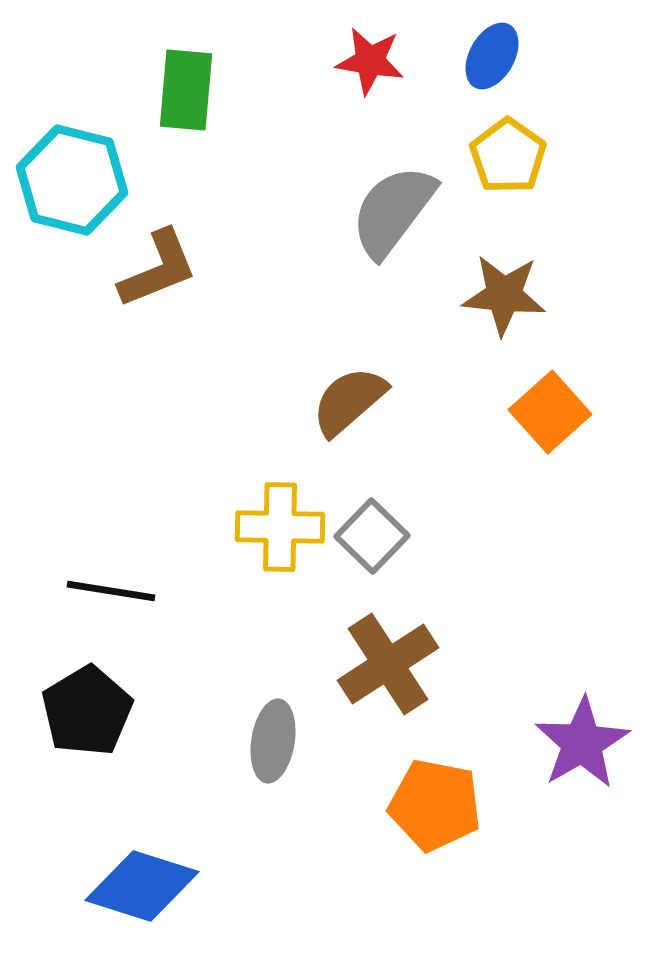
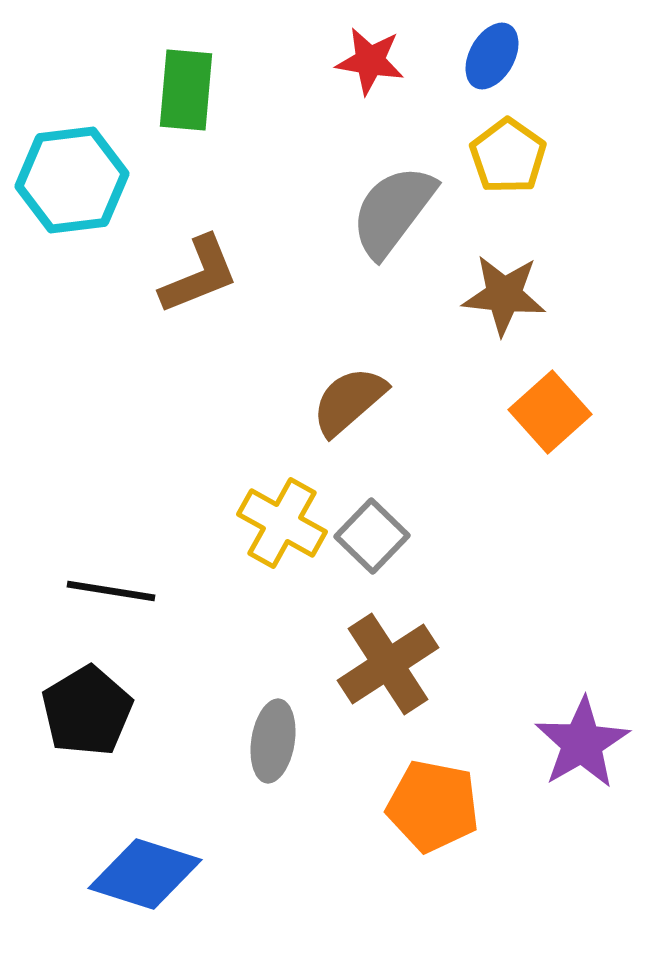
cyan hexagon: rotated 21 degrees counterclockwise
brown L-shape: moved 41 px right, 6 px down
yellow cross: moved 2 px right, 4 px up; rotated 28 degrees clockwise
orange pentagon: moved 2 px left, 1 px down
blue diamond: moved 3 px right, 12 px up
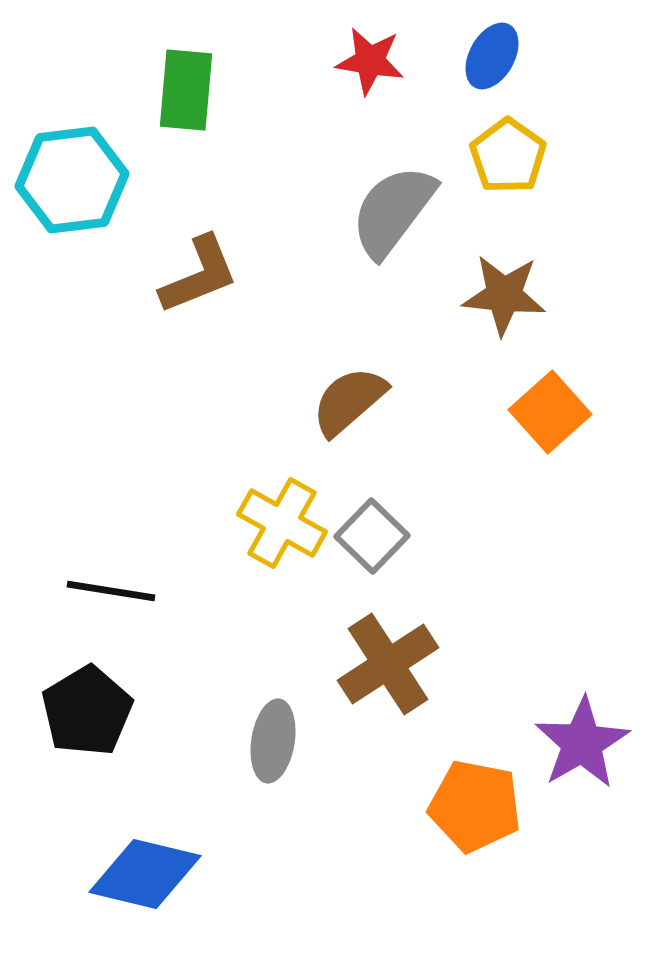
orange pentagon: moved 42 px right
blue diamond: rotated 4 degrees counterclockwise
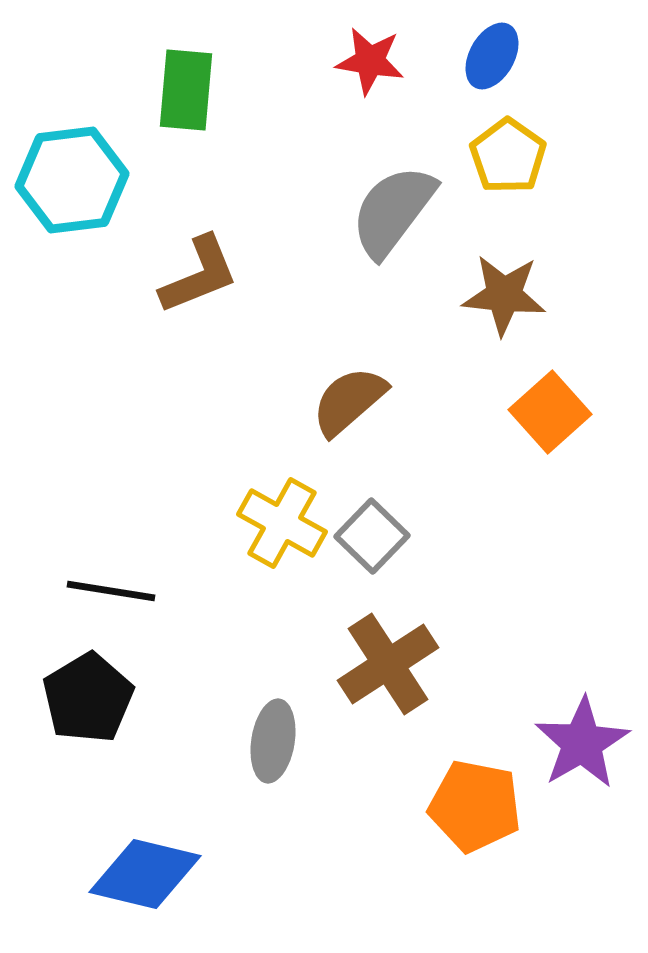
black pentagon: moved 1 px right, 13 px up
